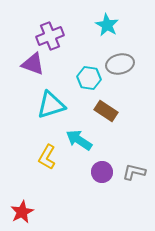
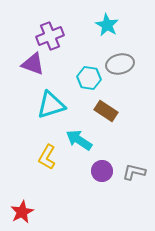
purple circle: moved 1 px up
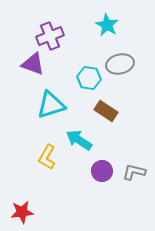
red star: rotated 20 degrees clockwise
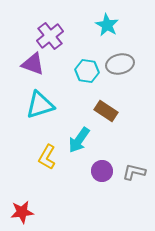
purple cross: rotated 16 degrees counterclockwise
cyan hexagon: moved 2 px left, 7 px up
cyan triangle: moved 11 px left
cyan arrow: rotated 88 degrees counterclockwise
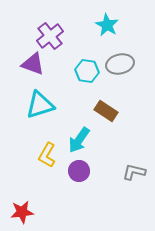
yellow L-shape: moved 2 px up
purple circle: moved 23 px left
